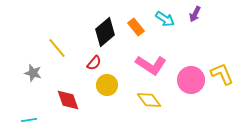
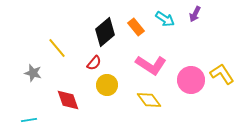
yellow L-shape: rotated 10 degrees counterclockwise
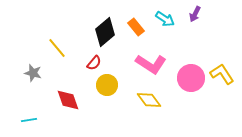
pink L-shape: moved 1 px up
pink circle: moved 2 px up
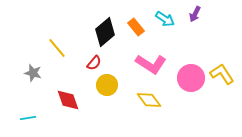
cyan line: moved 1 px left, 2 px up
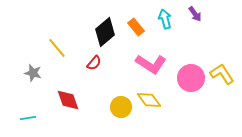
purple arrow: rotated 63 degrees counterclockwise
cyan arrow: rotated 138 degrees counterclockwise
yellow circle: moved 14 px right, 22 px down
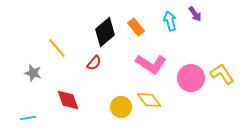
cyan arrow: moved 5 px right, 2 px down
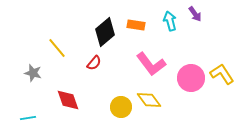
orange rectangle: moved 2 px up; rotated 42 degrees counterclockwise
pink L-shape: rotated 20 degrees clockwise
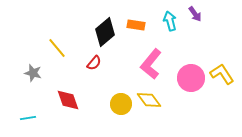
pink L-shape: rotated 76 degrees clockwise
yellow circle: moved 3 px up
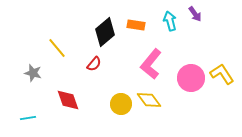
red semicircle: moved 1 px down
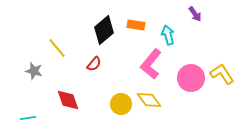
cyan arrow: moved 2 px left, 14 px down
black diamond: moved 1 px left, 2 px up
gray star: moved 1 px right, 2 px up
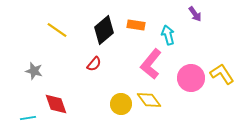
yellow line: moved 18 px up; rotated 15 degrees counterclockwise
red diamond: moved 12 px left, 4 px down
